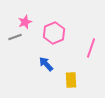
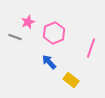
pink star: moved 3 px right
gray line: rotated 40 degrees clockwise
blue arrow: moved 3 px right, 2 px up
yellow rectangle: rotated 49 degrees counterclockwise
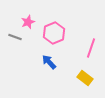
yellow rectangle: moved 14 px right, 2 px up
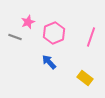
pink line: moved 11 px up
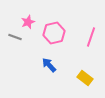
pink hexagon: rotated 10 degrees clockwise
blue arrow: moved 3 px down
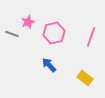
gray line: moved 3 px left, 3 px up
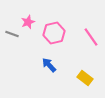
pink line: rotated 54 degrees counterclockwise
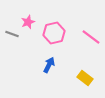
pink line: rotated 18 degrees counterclockwise
blue arrow: rotated 70 degrees clockwise
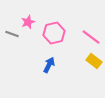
yellow rectangle: moved 9 px right, 17 px up
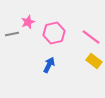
gray line: rotated 32 degrees counterclockwise
